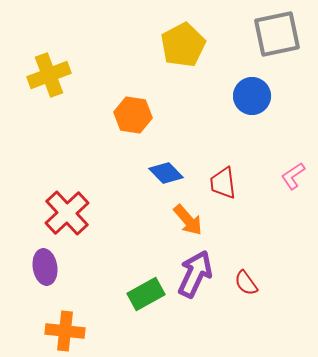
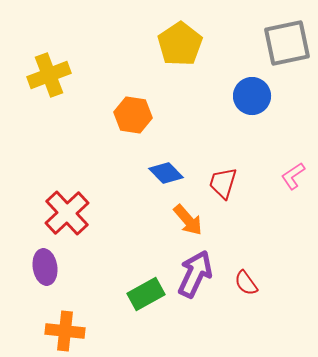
gray square: moved 10 px right, 9 px down
yellow pentagon: moved 3 px left, 1 px up; rotated 6 degrees counterclockwise
red trapezoid: rotated 24 degrees clockwise
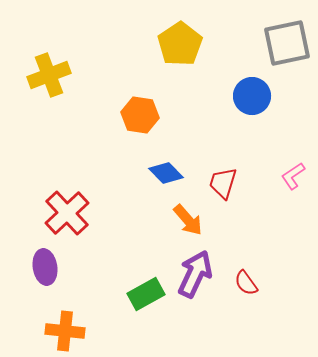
orange hexagon: moved 7 px right
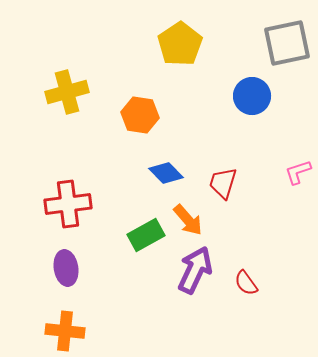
yellow cross: moved 18 px right, 17 px down; rotated 6 degrees clockwise
pink L-shape: moved 5 px right, 4 px up; rotated 16 degrees clockwise
red cross: moved 1 px right, 9 px up; rotated 36 degrees clockwise
purple ellipse: moved 21 px right, 1 px down
purple arrow: moved 4 px up
green rectangle: moved 59 px up
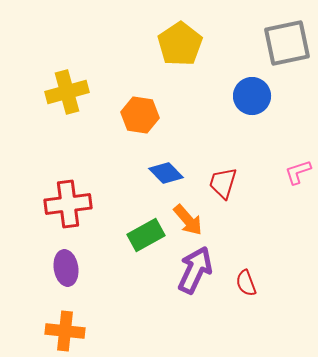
red semicircle: rotated 16 degrees clockwise
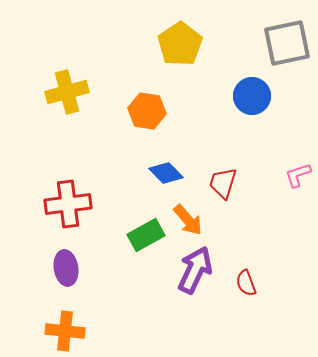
orange hexagon: moved 7 px right, 4 px up
pink L-shape: moved 3 px down
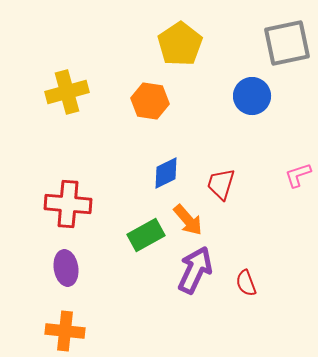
orange hexagon: moved 3 px right, 10 px up
blue diamond: rotated 72 degrees counterclockwise
red trapezoid: moved 2 px left, 1 px down
red cross: rotated 12 degrees clockwise
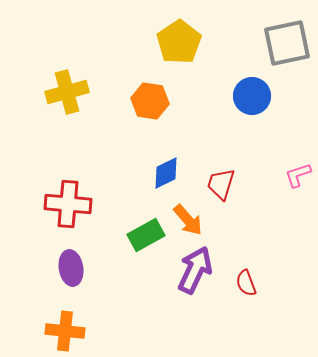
yellow pentagon: moved 1 px left, 2 px up
purple ellipse: moved 5 px right
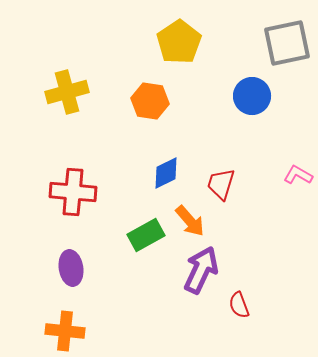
pink L-shape: rotated 48 degrees clockwise
red cross: moved 5 px right, 12 px up
orange arrow: moved 2 px right, 1 px down
purple arrow: moved 6 px right
red semicircle: moved 7 px left, 22 px down
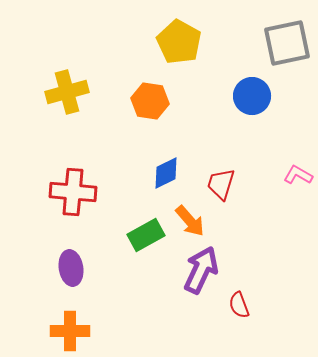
yellow pentagon: rotated 9 degrees counterclockwise
orange cross: moved 5 px right; rotated 6 degrees counterclockwise
